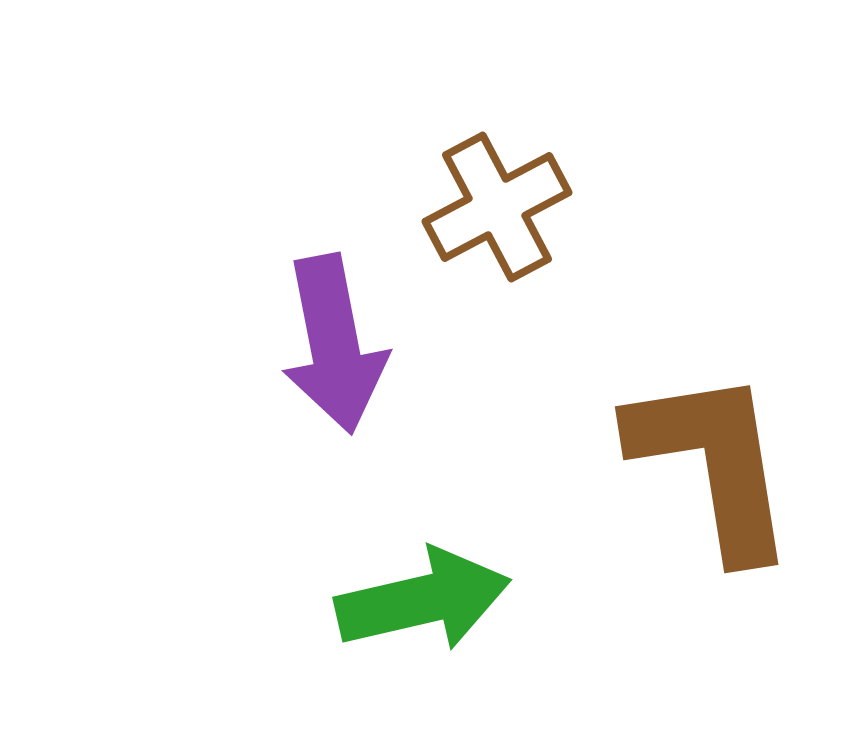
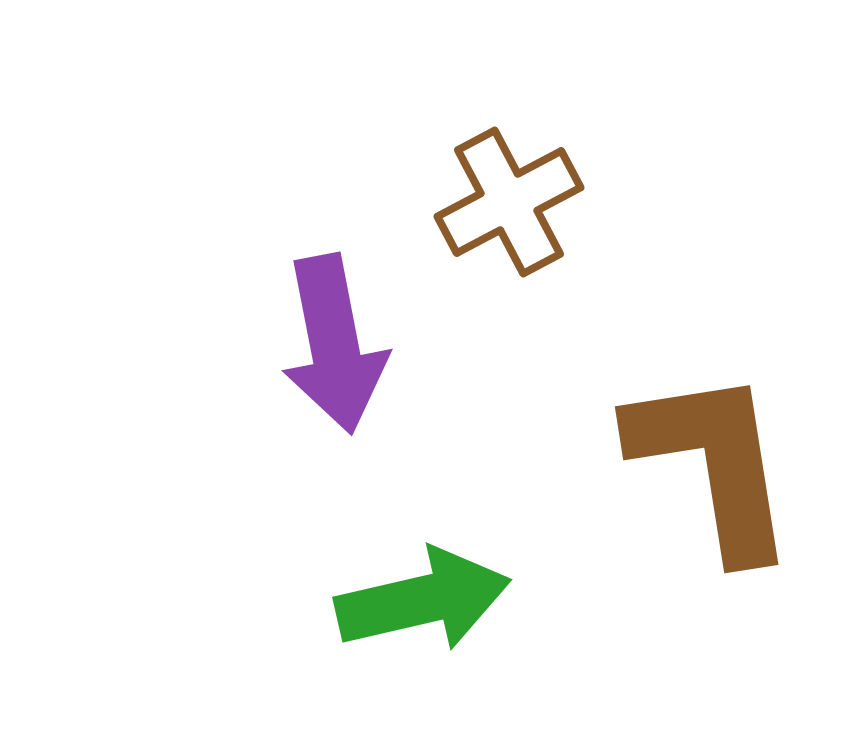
brown cross: moved 12 px right, 5 px up
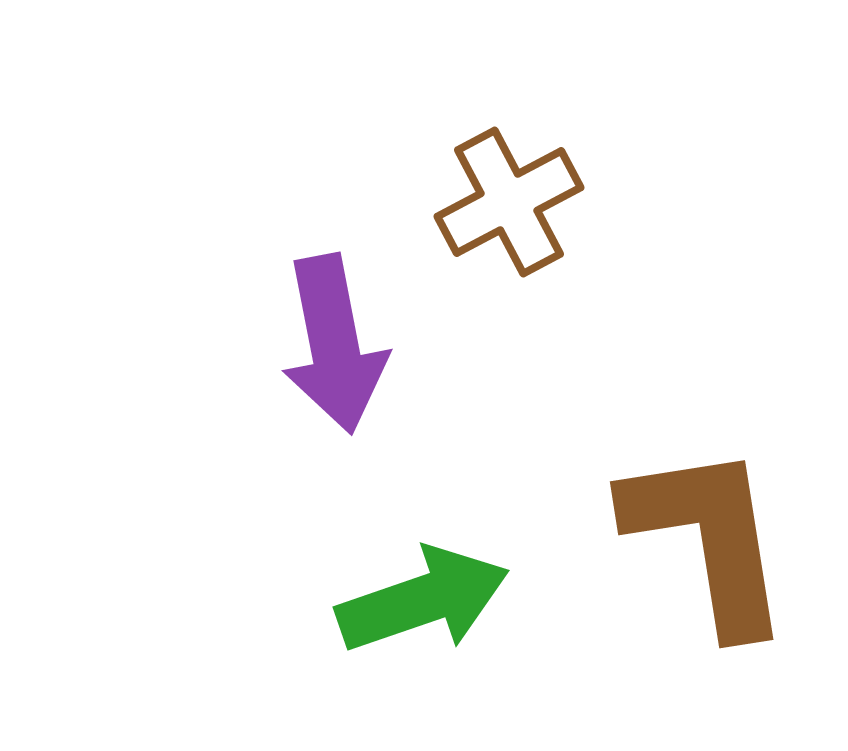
brown L-shape: moved 5 px left, 75 px down
green arrow: rotated 6 degrees counterclockwise
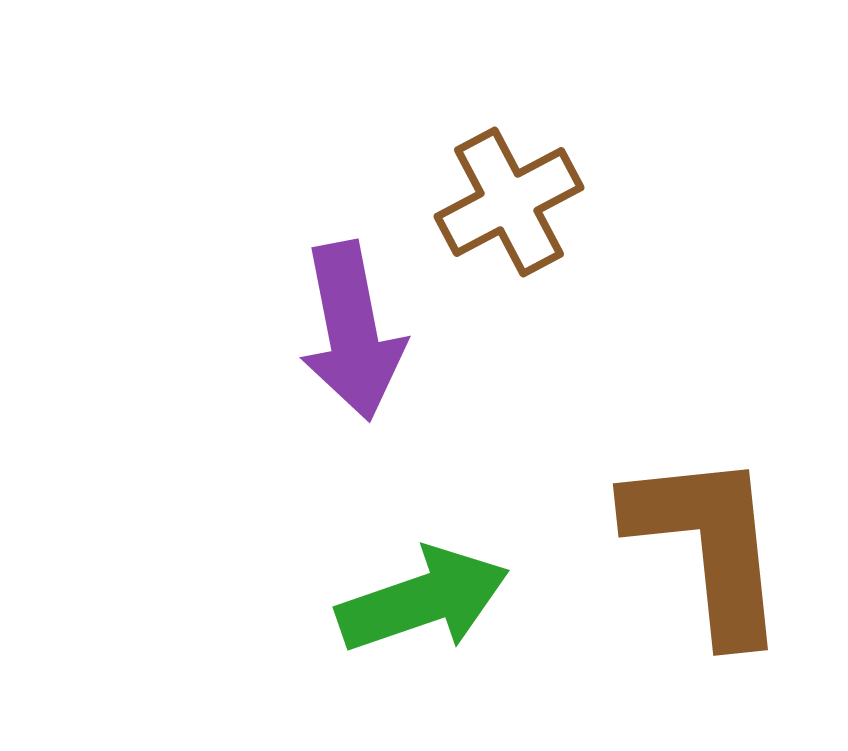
purple arrow: moved 18 px right, 13 px up
brown L-shape: moved 7 px down; rotated 3 degrees clockwise
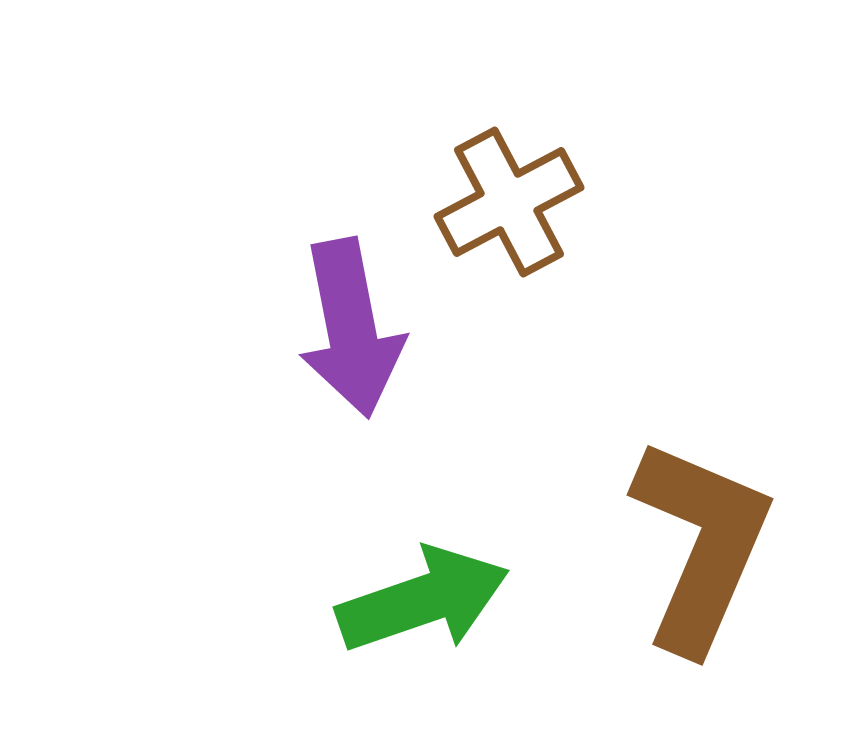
purple arrow: moved 1 px left, 3 px up
brown L-shape: moved 7 px left; rotated 29 degrees clockwise
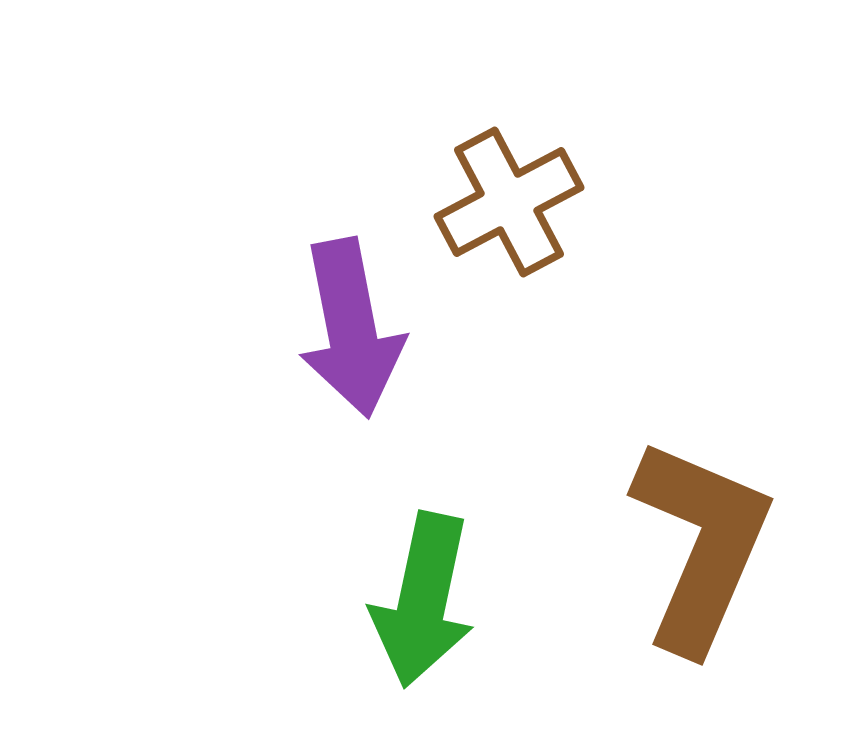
green arrow: rotated 121 degrees clockwise
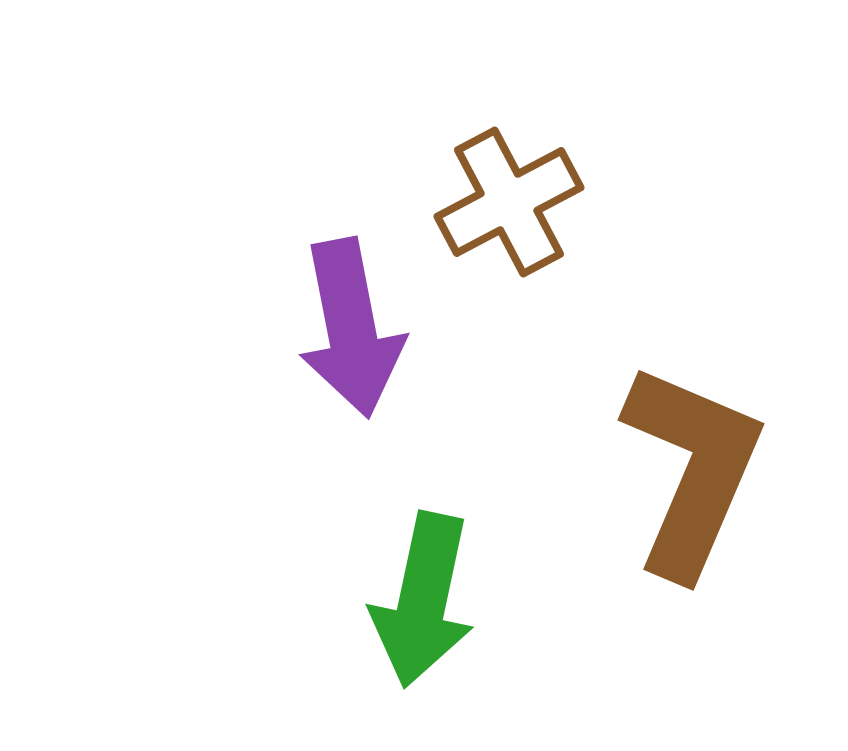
brown L-shape: moved 9 px left, 75 px up
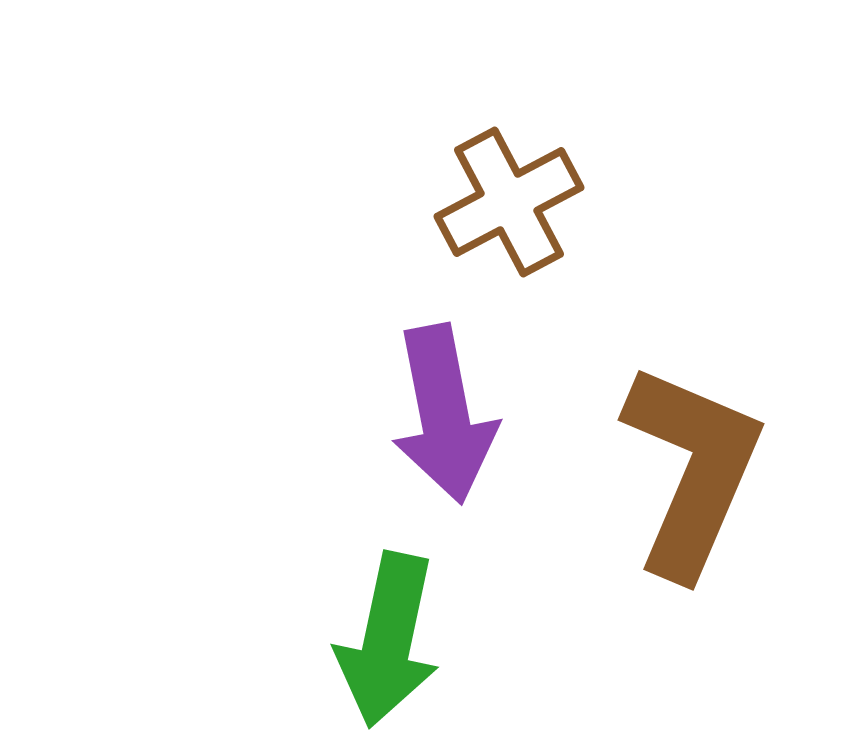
purple arrow: moved 93 px right, 86 px down
green arrow: moved 35 px left, 40 px down
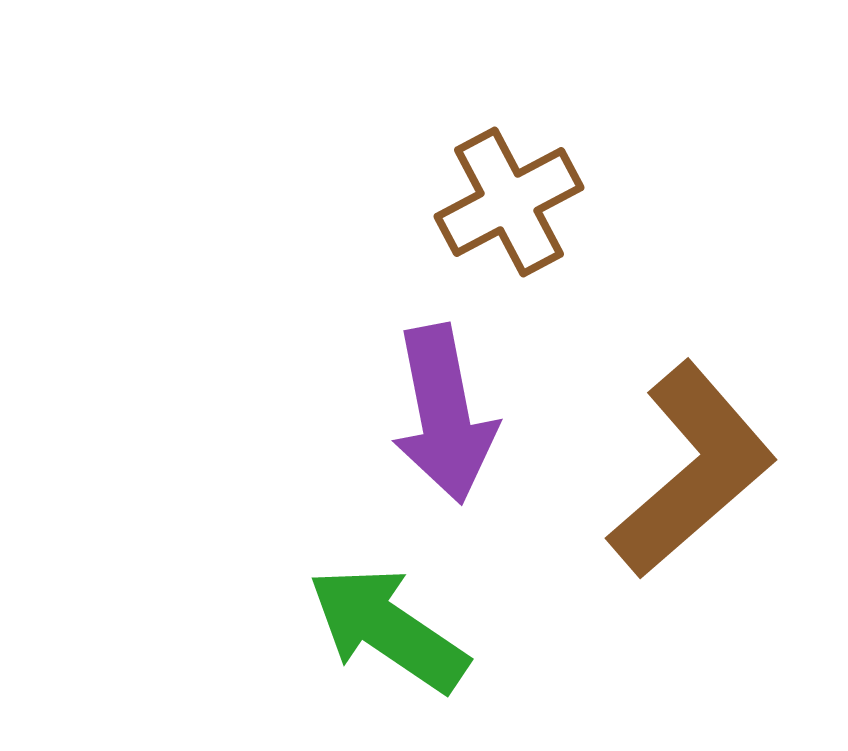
brown L-shape: rotated 26 degrees clockwise
green arrow: moved 11 px up; rotated 112 degrees clockwise
